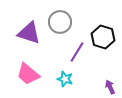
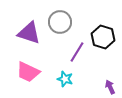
pink trapezoid: moved 2 px up; rotated 15 degrees counterclockwise
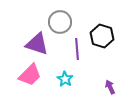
purple triangle: moved 8 px right, 11 px down
black hexagon: moved 1 px left, 1 px up
purple line: moved 3 px up; rotated 35 degrees counterclockwise
pink trapezoid: moved 2 px right, 3 px down; rotated 70 degrees counterclockwise
cyan star: rotated 14 degrees clockwise
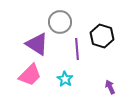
purple triangle: rotated 15 degrees clockwise
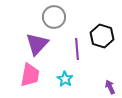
gray circle: moved 6 px left, 5 px up
purple triangle: rotated 40 degrees clockwise
pink trapezoid: rotated 35 degrees counterclockwise
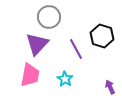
gray circle: moved 5 px left
purple line: moved 1 px left; rotated 25 degrees counterclockwise
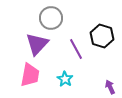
gray circle: moved 2 px right, 1 px down
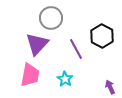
black hexagon: rotated 10 degrees clockwise
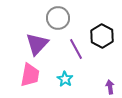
gray circle: moved 7 px right
purple arrow: rotated 16 degrees clockwise
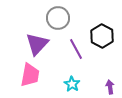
cyan star: moved 7 px right, 5 px down
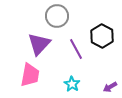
gray circle: moved 1 px left, 2 px up
purple triangle: moved 2 px right
purple arrow: rotated 112 degrees counterclockwise
